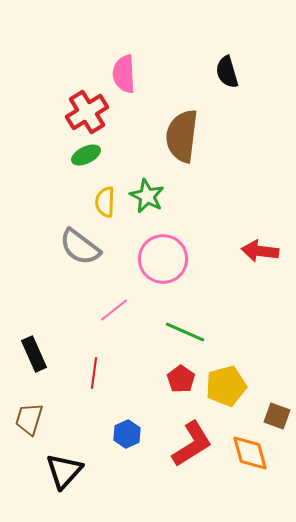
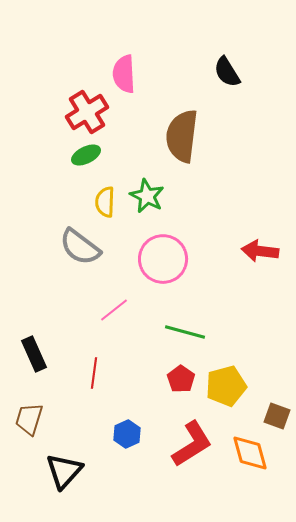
black semicircle: rotated 16 degrees counterclockwise
green line: rotated 9 degrees counterclockwise
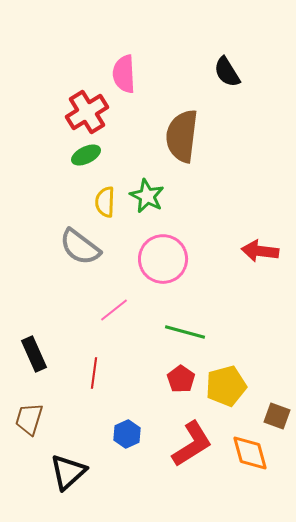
black triangle: moved 4 px right, 1 px down; rotated 6 degrees clockwise
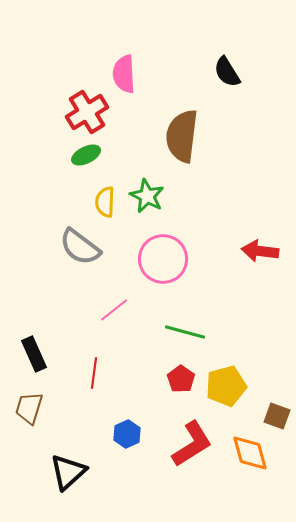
brown trapezoid: moved 11 px up
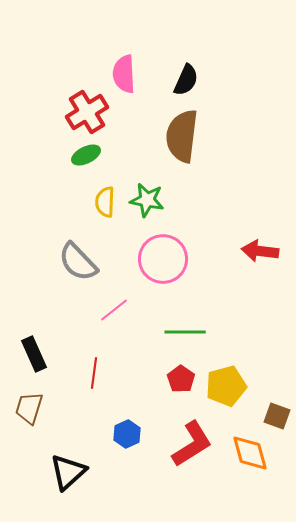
black semicircle: moved 41 px left, 8 px down; rotated 124 degrees counterclockwise
green star: moved 4 px down; rotated 16 degrees counterclockwise
gray semicircle: moved 2 px left, 15 px down; rotated 9 degrees clockwise
green line: rotated 15 degrees counterclockwise
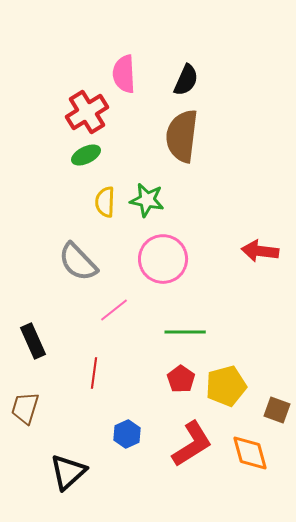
black rectangle: moved 1 px left, 13 px up
brown trapezoid: moved 4 px left
brown square: moved 6 px up
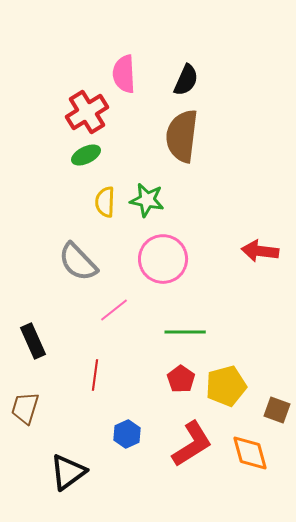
red line: moved 1 px right, 2 px down
black triangle: rotated 6 degrees clockwise
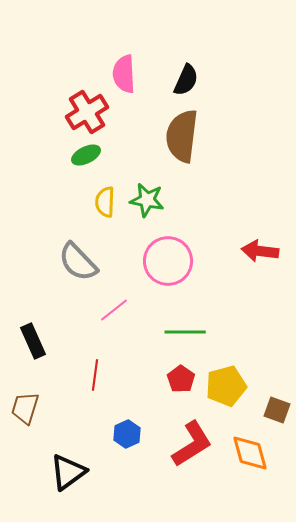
pink circle: moved 5 px right, 2 px down
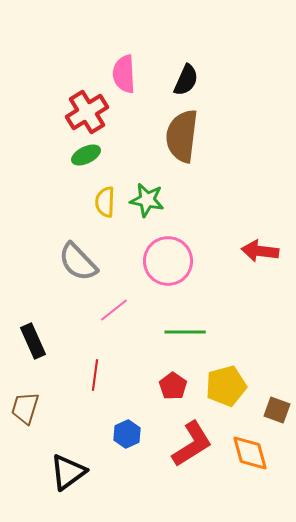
red pentagon: moved 8 px left, 7 px down
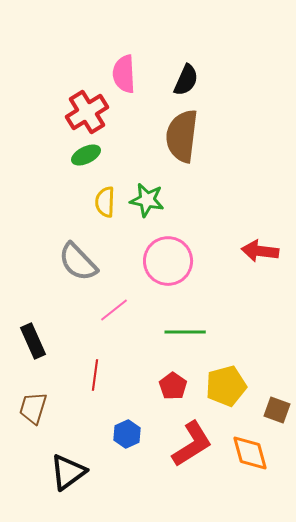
brown trapezoid: moved 8 px right
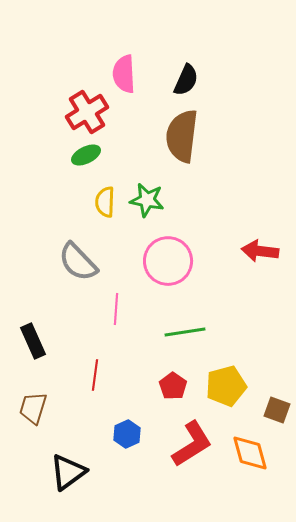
pink line: moved 2 px right, 1 px up; rotated 48 degrees counterclockwise
green line: rotated 9 degrees counterclockwise
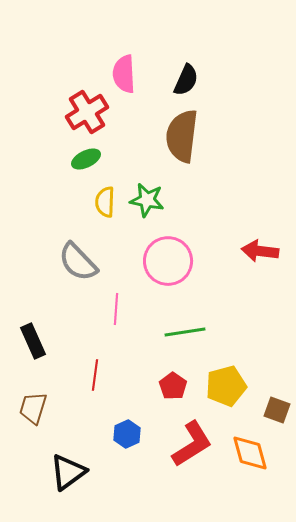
green ellipse: moved 4 px down
